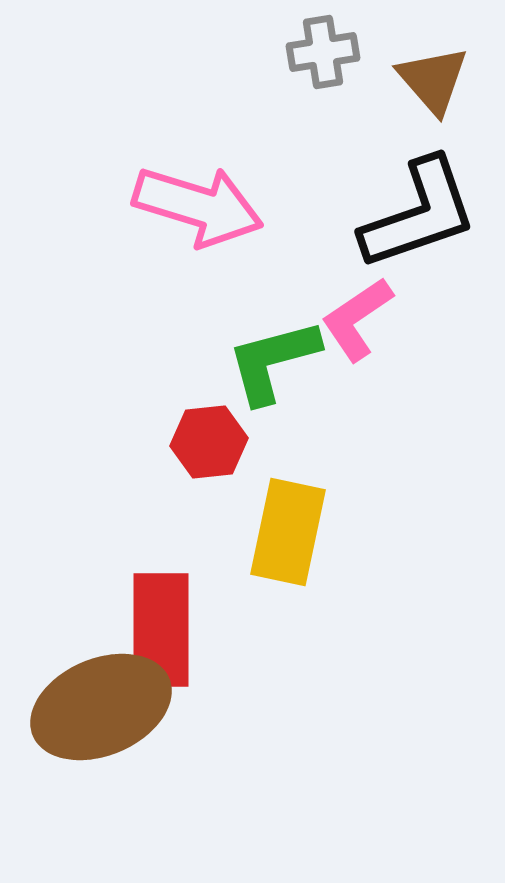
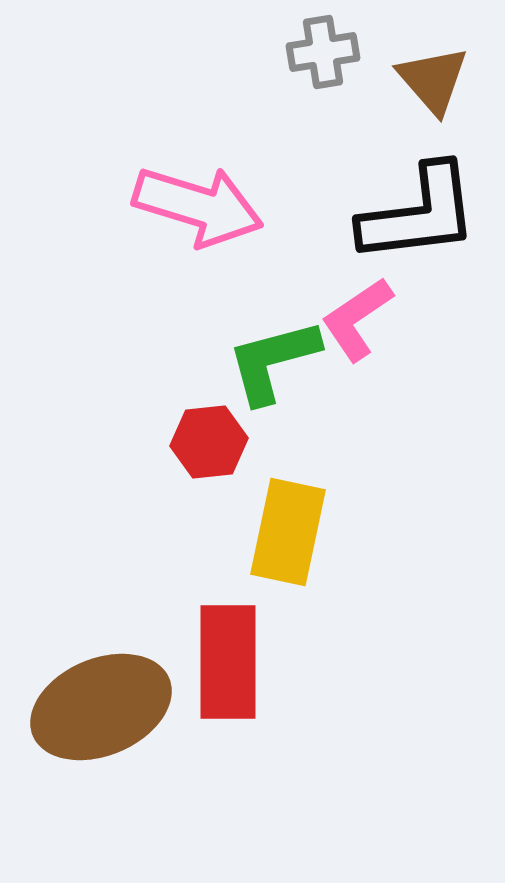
black L-shape: rotated 12 degrees clockwise
red rectangle: moved 67 px right, 32 px down
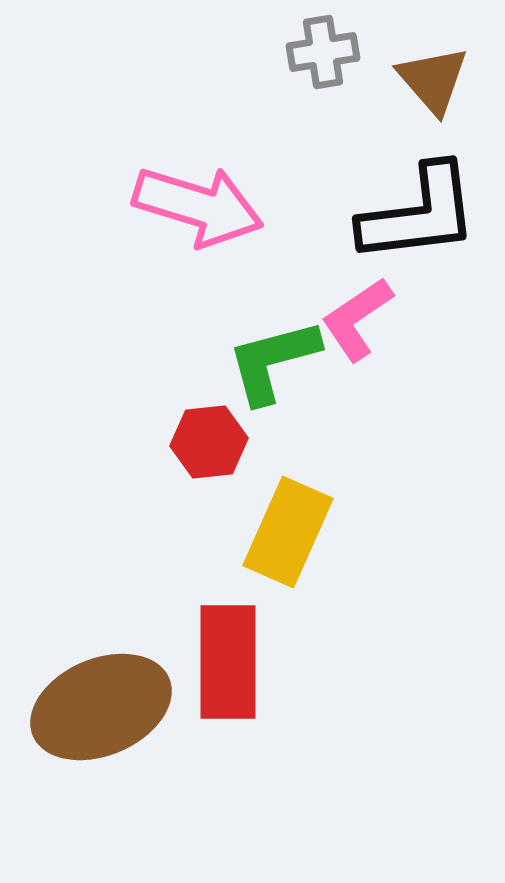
yellow rectangle: rotated 12 degrees clockwise
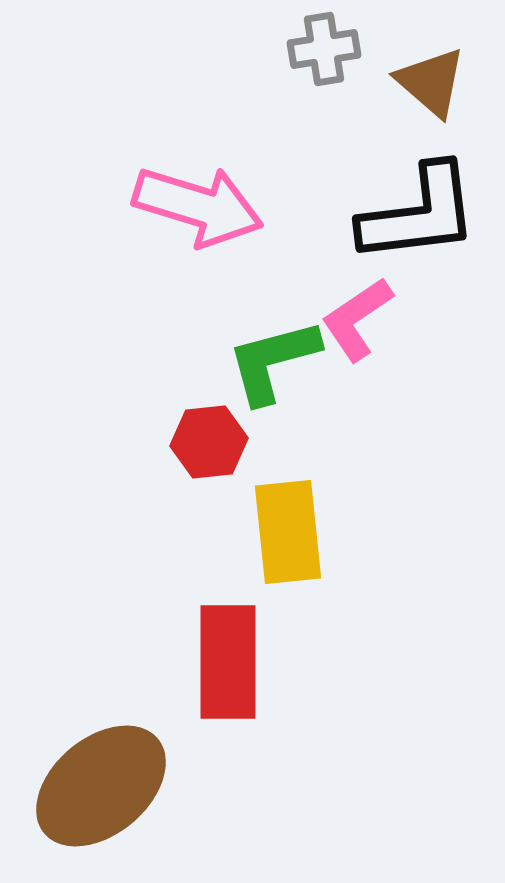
gray cross: moved 1 px right, 3 px up
brown triangle: moved 2 px left, 2 px down; rotated 8 degrees counterclockwise
yellow rectangle: rotated 30 degrees counterclockwise
brown ellipse: moved 79 px down; rotated 17 degrees counterclockwise
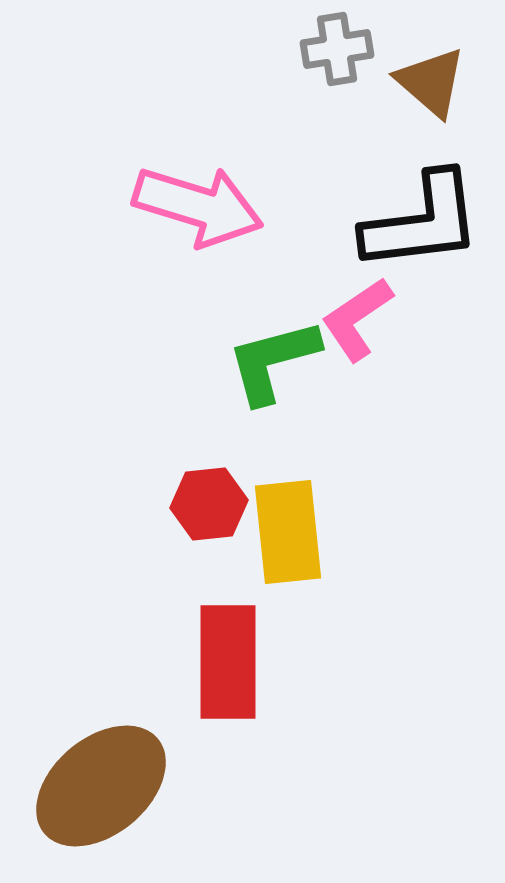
gray cross: moved 13 px right
black L-shape: moved 3 px right, 8 px down
red hexagon: moved 62 px down
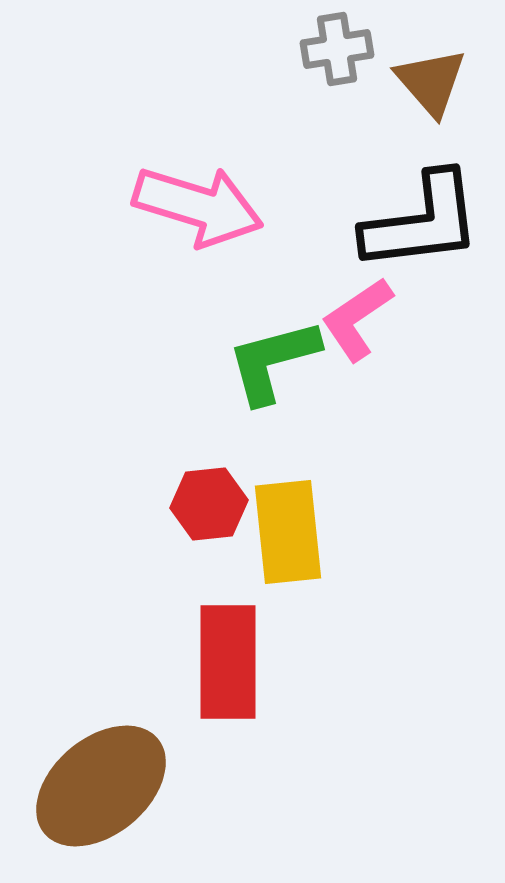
brown triangle: rotated 8 degrees clockwise
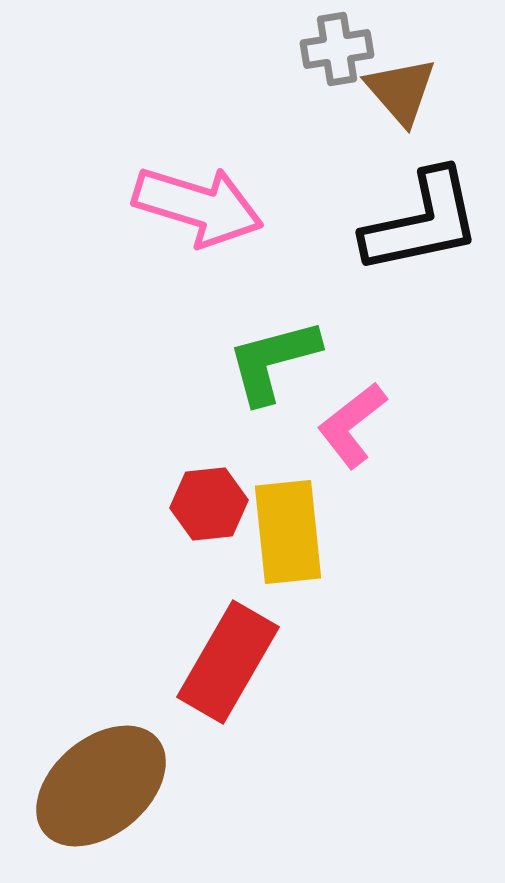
brown triangle: moved 30 px left, 9 px down
black L-shape: rotated 5 degrees counterclockwise
pink L-shape: moved 5 px left, 106 px down; rotated 4 degrees counterclockwise
red rectangle: rotated 30 degrees clockwise
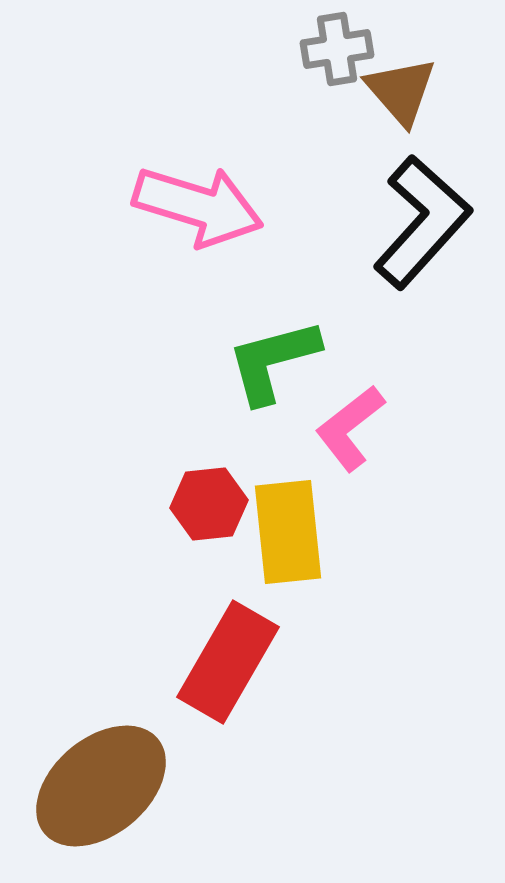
black L-shape: rotated 36 degrees counterclockwise
pink L-shape: moved 2 px left, 3 px down
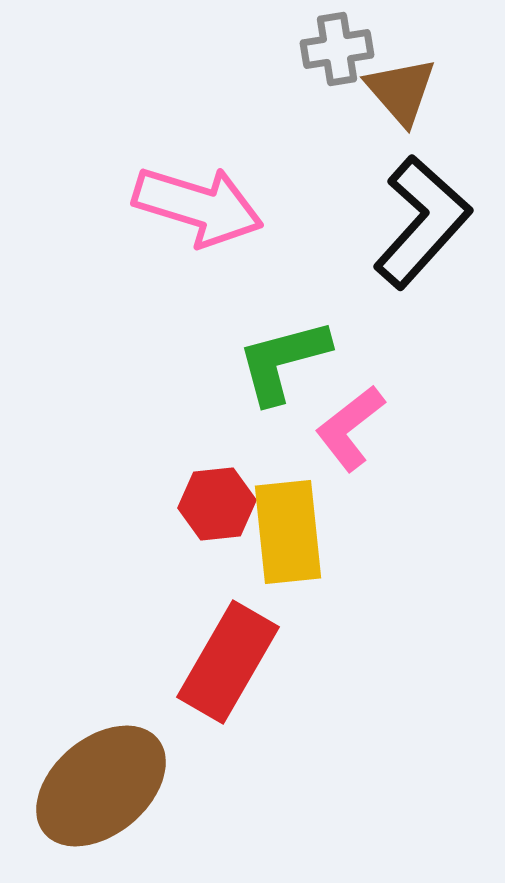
green L-shape: moved 10 px right
red hexagon: moved 8 px right
